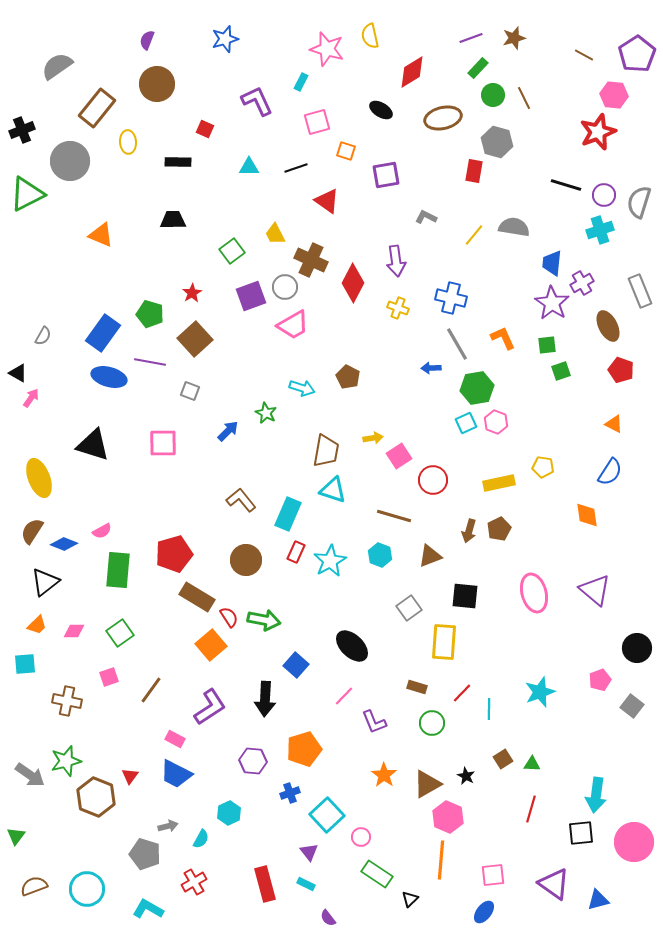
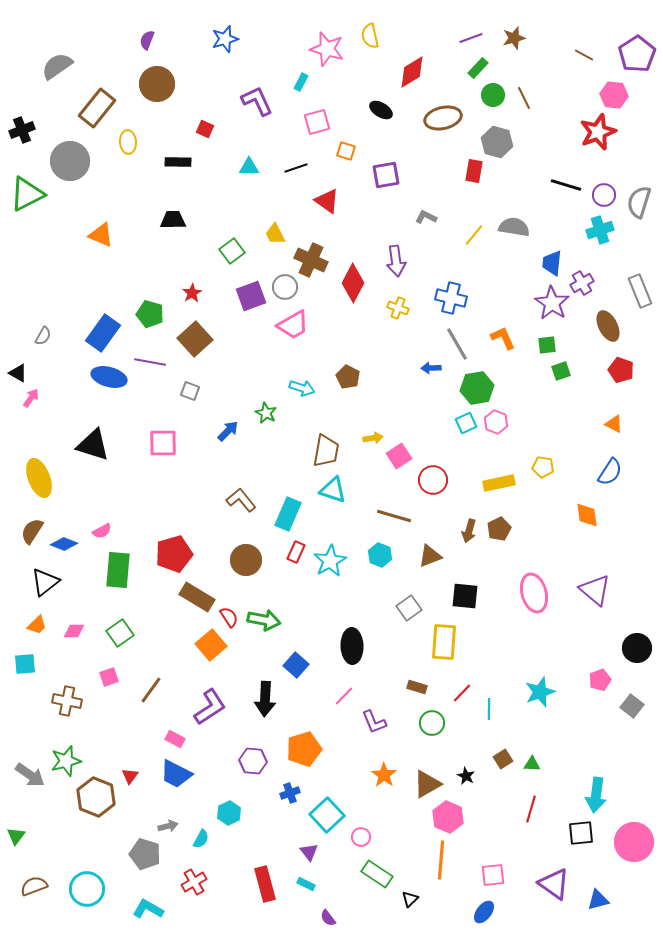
black ellipse at (352, 646): rotated 44 degrees clockwise
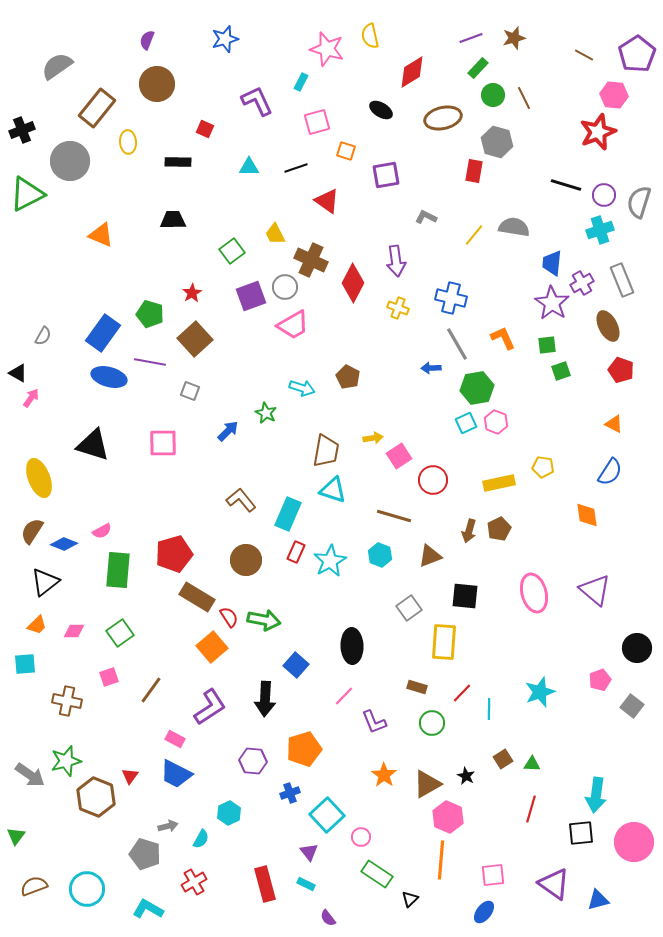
gray rectangle at (640, 291): moved 18 px left, 11 px up
orange square at (211, 645): moved 1 px right, 2 px down
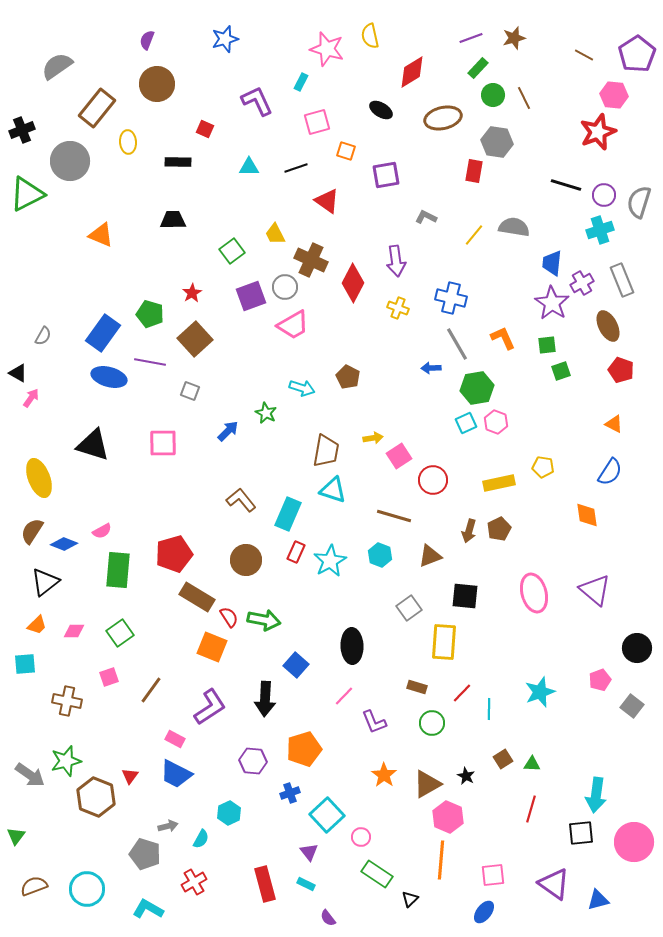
gray hexagon at (497, 142): rotated 8 degrees counterclockwise
orange square at (212, 647): rotated 28 degrees counterclockwise
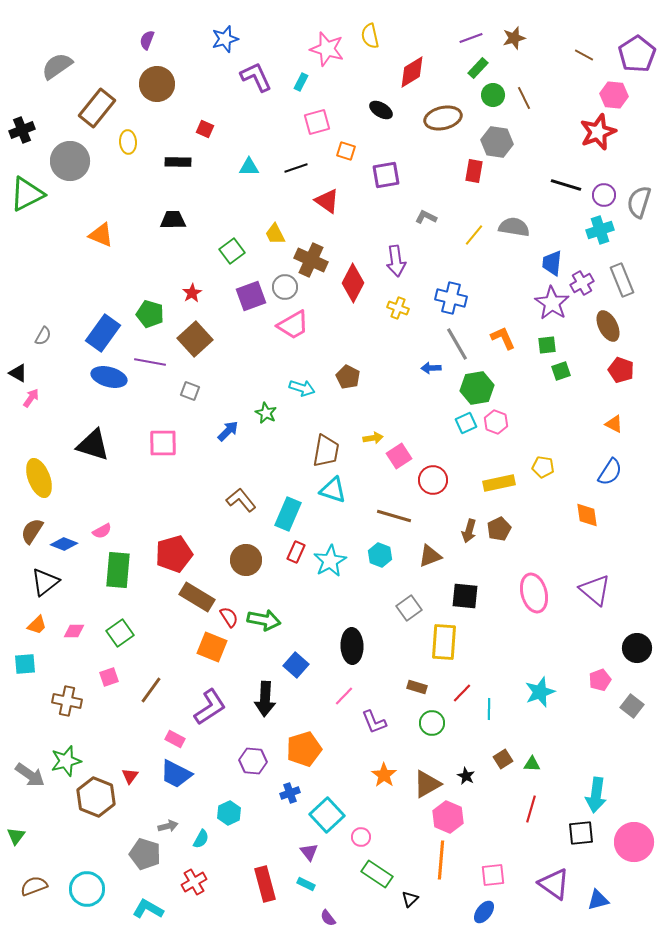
purple L-shape at (257, 101): moved 1 px left, 24 px up
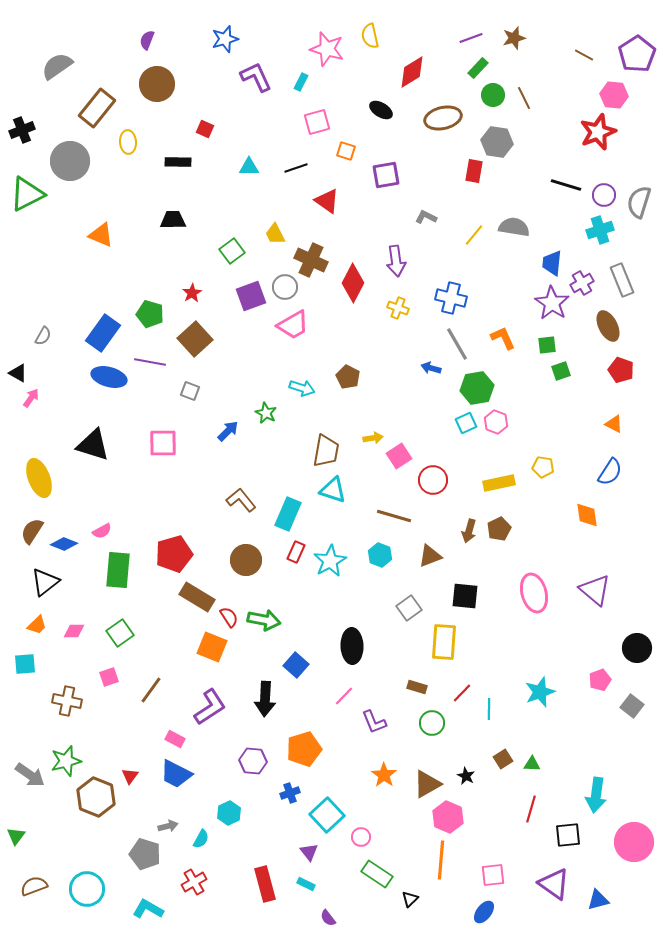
blue arrow at (431, 368): rotated 18 degrees clockwise
black square at (581, 833): moved 13 px left, 2 px down
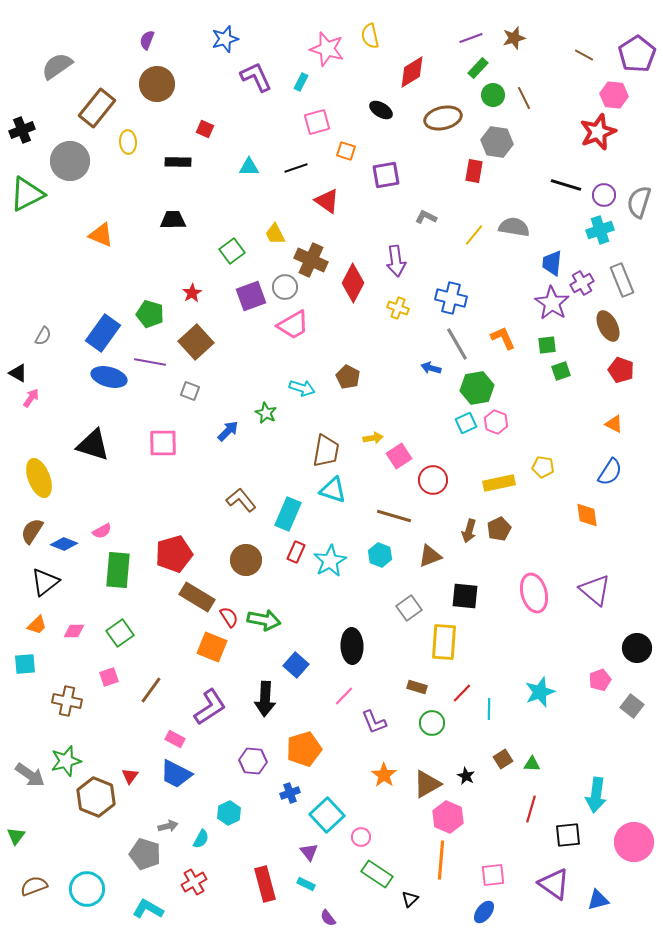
brown square at (195, 339): moved 1 px right, 3 px down
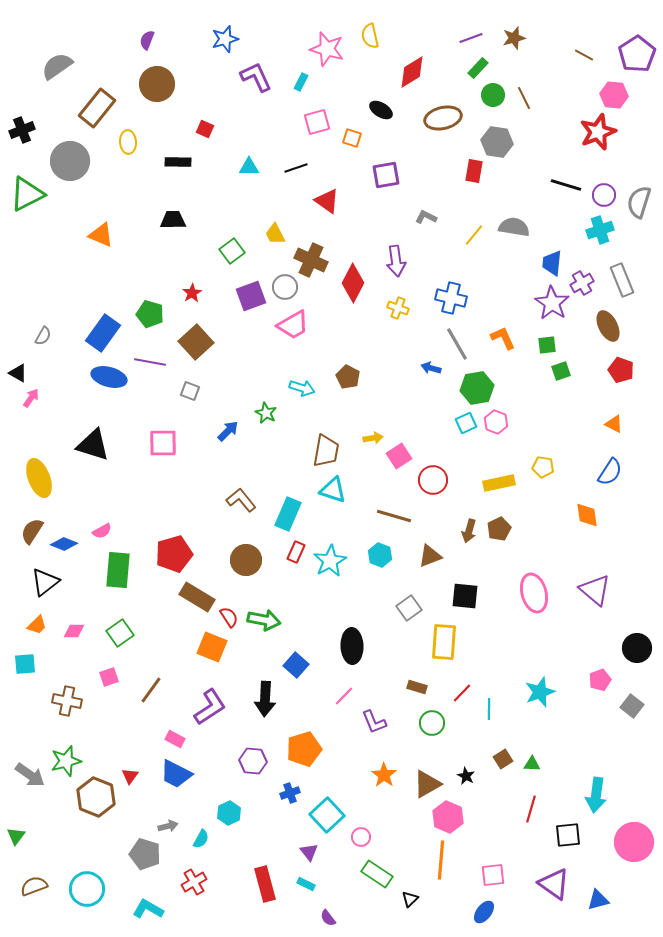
orange square at (346, 151): moved 6 px right, 13 px up
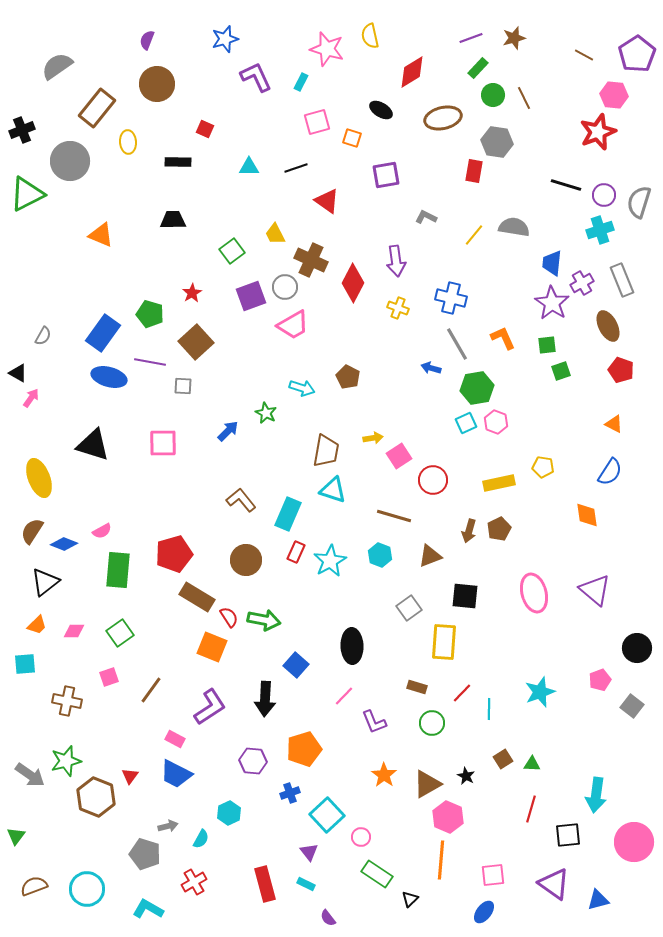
gray square at (190, 391): moved 7 px left, 5 px up; rotated 18 degrees counterclockwise
